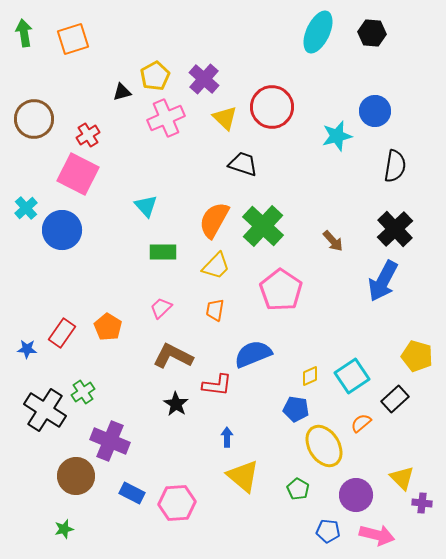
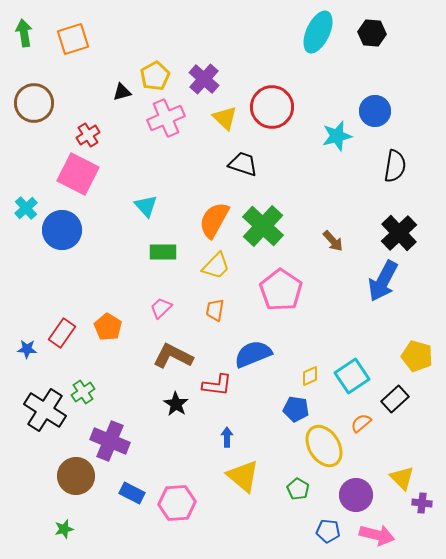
brown circle at (34, 119): moved 16 px up
black cross at (395, 229): moved 4 px right, 4 px down
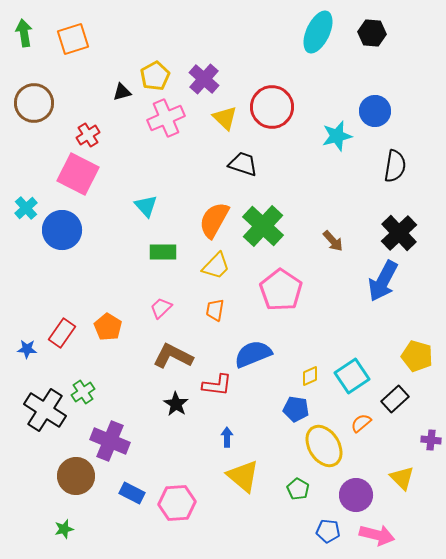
purple cross at (422, 503): moved 9 px right, 63 px up
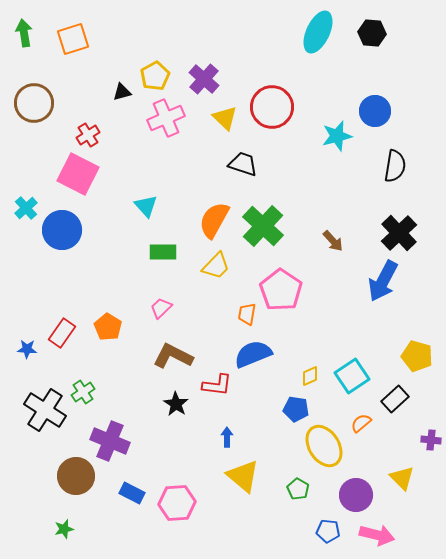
orange trapezoid at (215, 310): moved 32 px right, 4 px down
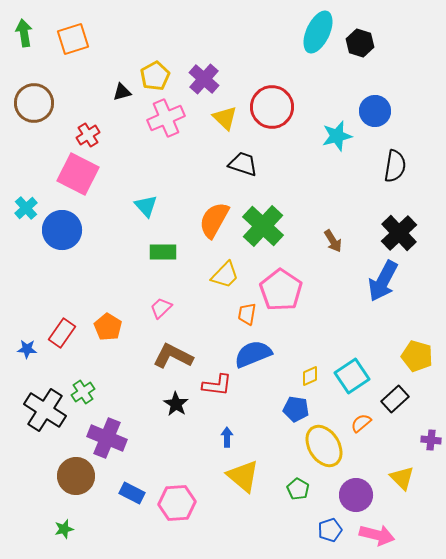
black hexagon at (372, 33): moved 12 px left, 10 px down; rotated 12 degrees clockwise
brown arrow at (333, 241): rotated 10 degrees clockwise
yellow trapezoid at (216, 266): moved 9 px right, 9 px down
purple cross at (110, 441): moved 3 px left, 3 px up
blue pentagon at (328, 531): moved 2 px right, 1 px up; rotated 25 degrees counterclockwise
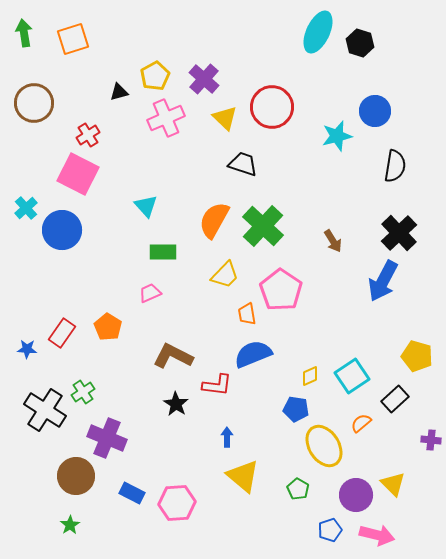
black triangle at (122, 92): moved 3 px left
pink trapezoid at (161, 308): moved 11 px left, 15 px up; rotated 20 degrees clockwise
orange trapezoid at (247, 314): rotated 20 degrees counterclockwise
yellow triangle at (402, 478): moved 9 px left, 6 px down
green star at (64, 529): moved 6 px right, 4 px up; rotated 18 degrees counterclockwise
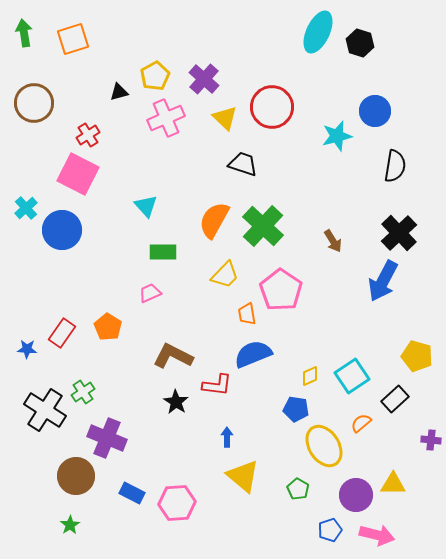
black star at (176, 404): moved 2 px up
yellow triangle at (393, 484): rotated 44 degrees counterclockwise
